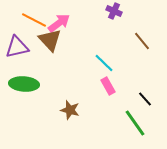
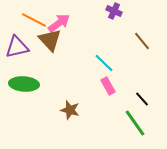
black line: moved 3 px left
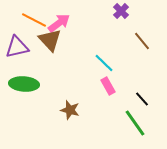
purple cross: moved 7 px right; rotated 21 degrees clockwise
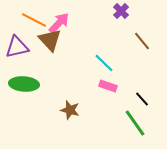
pink arrow: rotated 10 degrees counterclockwise
pink rectangle: rotated 42 degrees counterclockwise
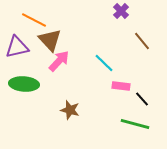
pink arrow: moved 38 px down
pink rectangle: moved 13 px right; rotated 12 degrees counterclockwise
green line: moved 1 px down; rotated 40 degrees counterclockwise
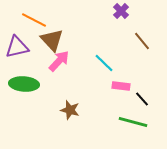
brown triangle: moved 2 px right
green line: moved 2 px left, 2 px up
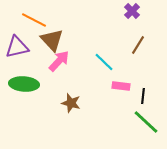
purple cross: moved 11 px right
brown line: moved 4 px left, 4 px down; rotated 72 degrees clockwise
cyan line: moved 1 px up
black line: moved 1 px right, 3 px up; rotated 49 degrees clockwise
brown star: moved 1 px right, 7 px up
green line: moved 13 px right; rotated 28 degrees clockwise
